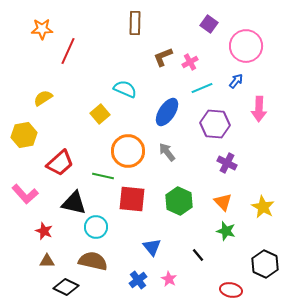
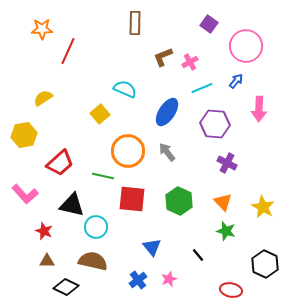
black triangle: moved 2 px left, 2 px down
pink star: rotated 21 degrees clockwise
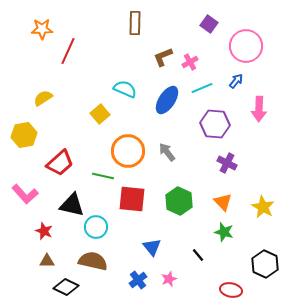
blue ellipse: moved 12 px up
green star: moved 2 px left, 1 px down
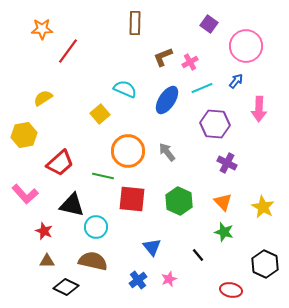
red line: rotated 12 degrees clockwise
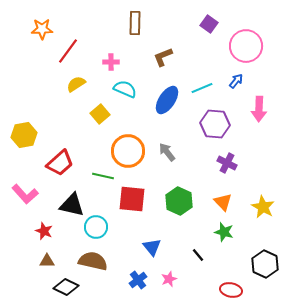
pink cross: moved 79 px left; rotated 28 degrees clockwise
yellow semicircle: moved 33 px right, 14 px up
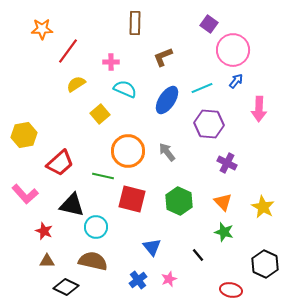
pink circle: moved 13 px left, 4 px down
purple hexagon: moved 6 px left
red square: rotated 8 degrees clockwise
